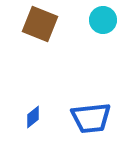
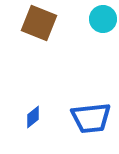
cyan circle: moved 1 px up
brown square: moved 1 px left, 1 px up
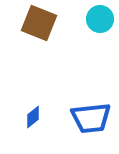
cyan circle: moved 3 px left
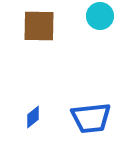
cyan circle: moved 3 px up
brown square: moved 3 px down; rotated 21 degrees counterclockwise
